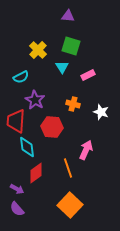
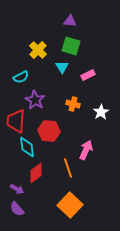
purple triangle: moved 2 px right, 5 px down
white star: rotated 21 degrees clockwise
red hexagon: moved 3 px left, 4 px down
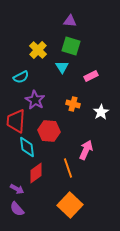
pink rectangle: moved 3 px right, 1 px down
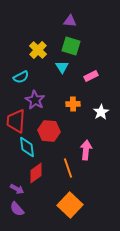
orange cross: rotated 16 degrees counterclockwise
pink arrow: rotated 18 degrees counterclockwise
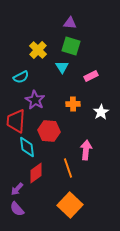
purple triangle: moved 2 px down
purple arrow: rotated 104 degrees clockwise
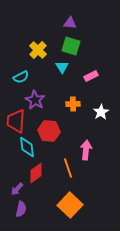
purple semicircle: moved 4 px right; rotated 126 degrees counterclockwise
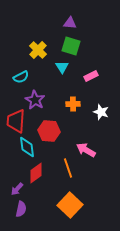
white star: rotated 21 degrees counterclockwise
pink arrow: rotated 66 degrees counterclockwise
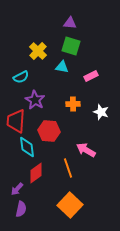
yellow cross: moved 1 px down
cyan triangle: rotated 48 degrees counterclockwise
